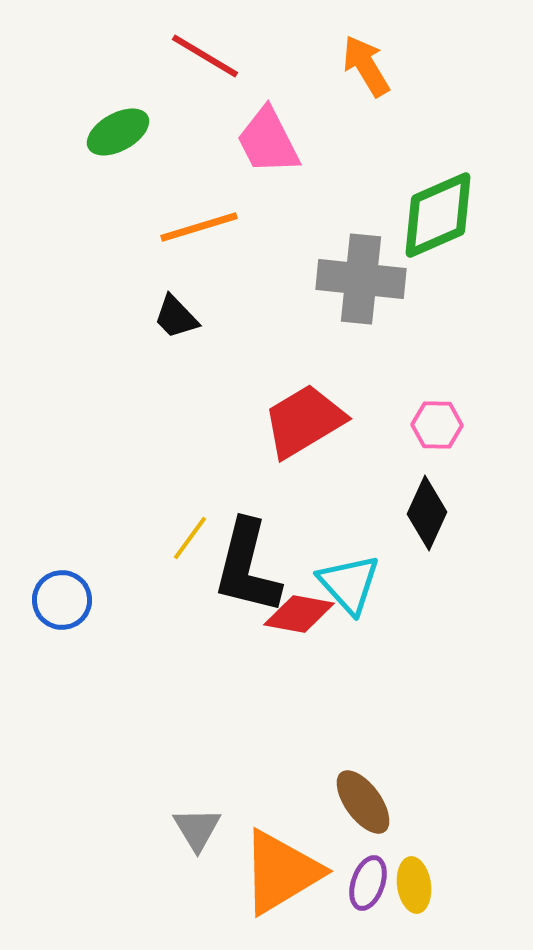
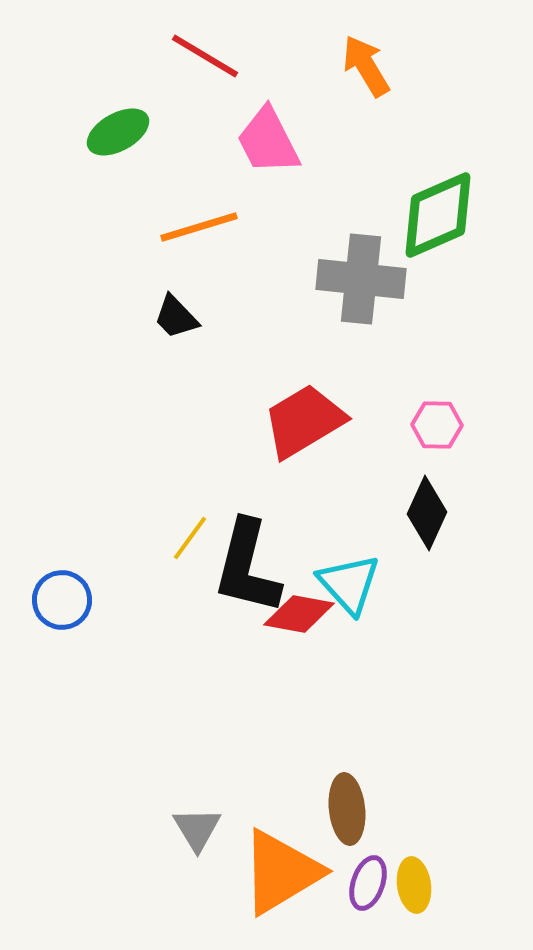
brown ellipse: moved 16 px left, 7 px down; rotated 30 degrees clockwise
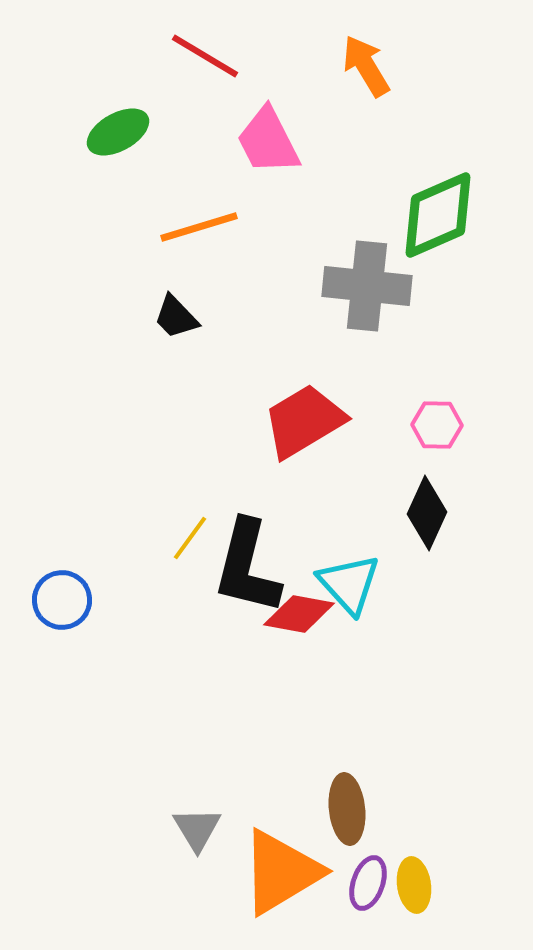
gray cross: moved 6 px right, 7 px down
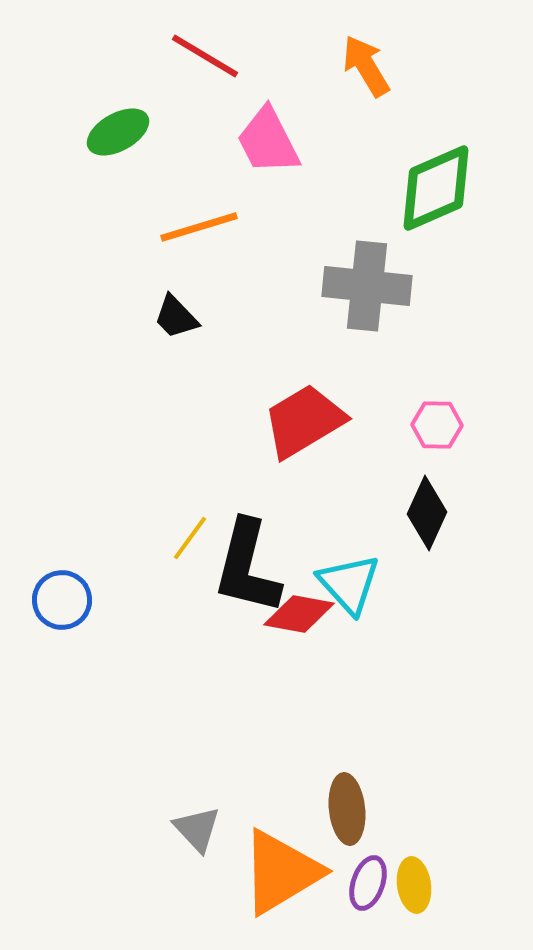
green diamond: moved 2 px left, 27 px up
gray triangle: rotated 12 degrees counterclockwise
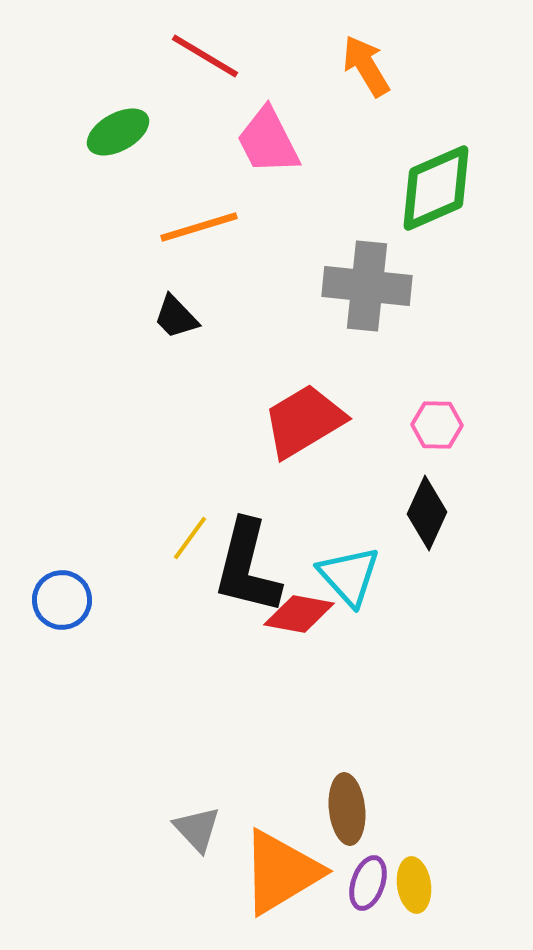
cyan triangle: moved 8 px up
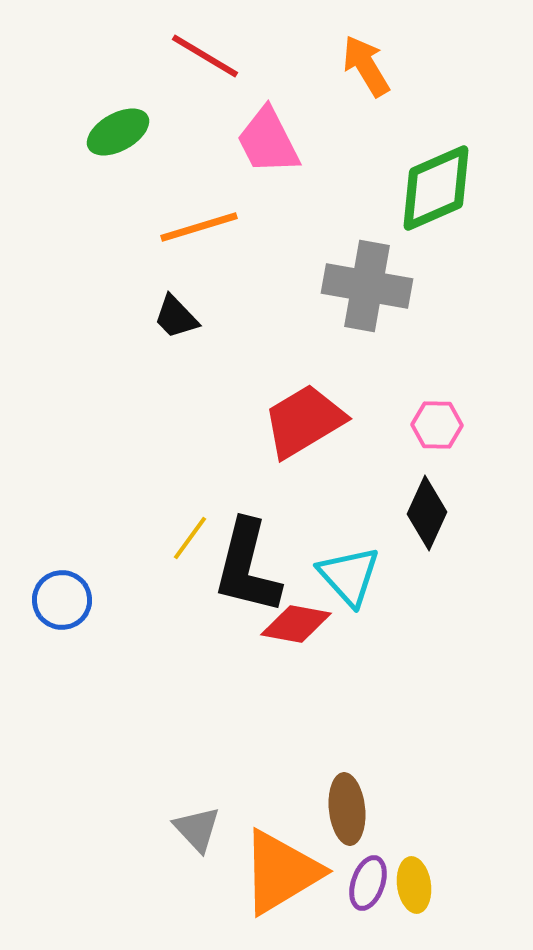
gray cross: rotated 4 degrees clockwise
red diamond: moved 3 px left, 10 px down
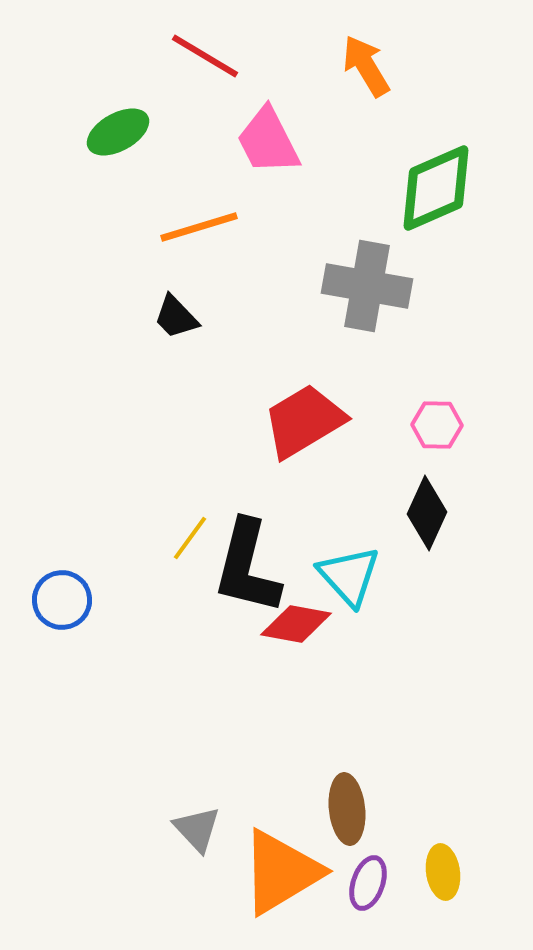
yellow ellipse: moved 29 px right, 13 px up
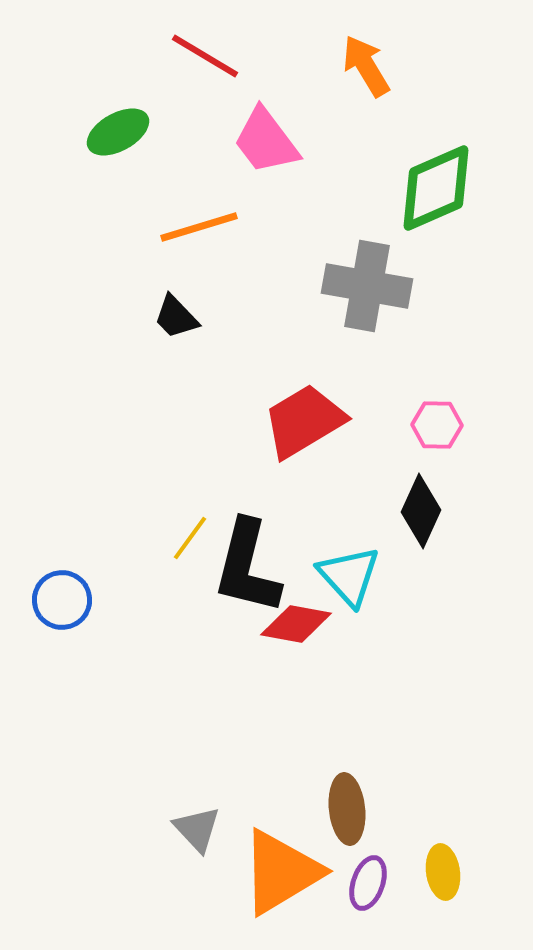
pink trapezoid: moved 2 px left; rotated 10 degrees counterclockwise
black diamond: moved 6 px left, 2 px up
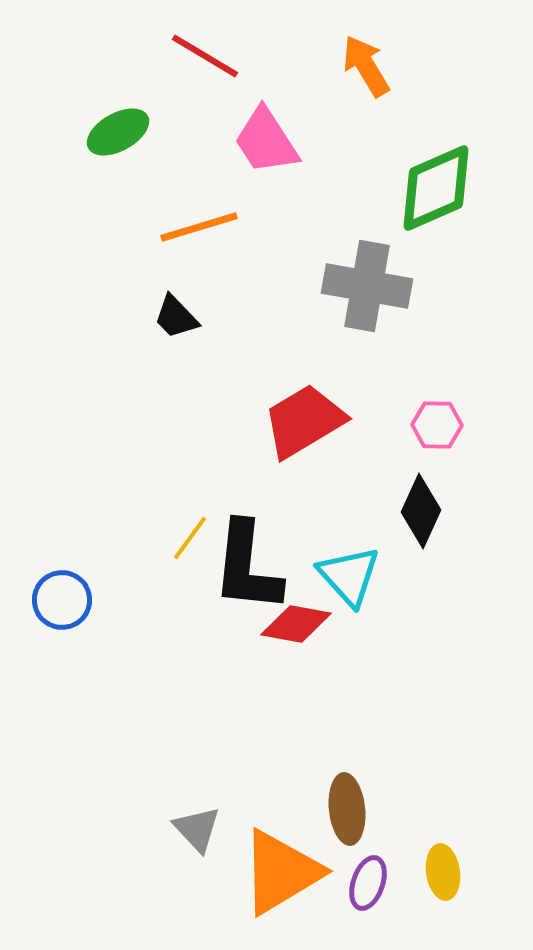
pink trapezoid: rotated 4 degrees clockwise
black L-shape: rotated 8 degrees counterclockwise
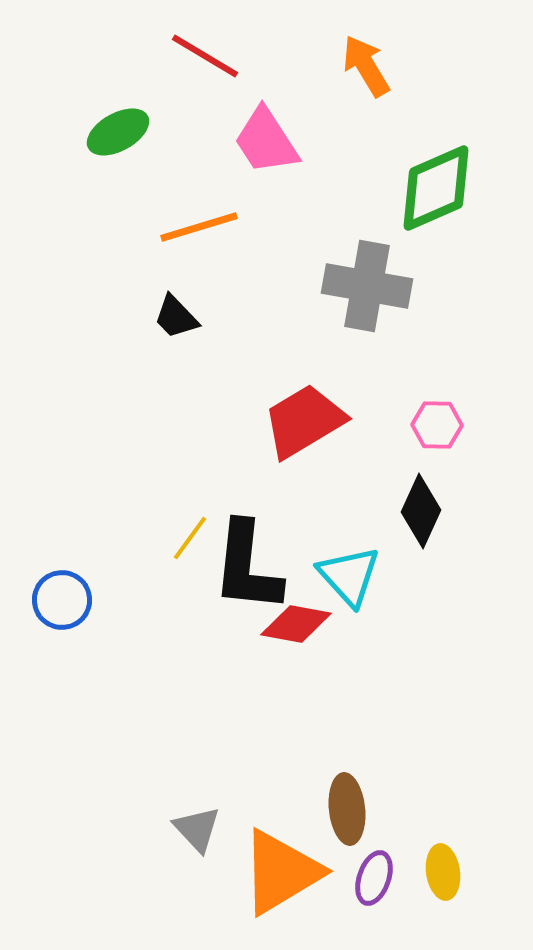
purple ellipse: moved 6 px right, 5 px up
